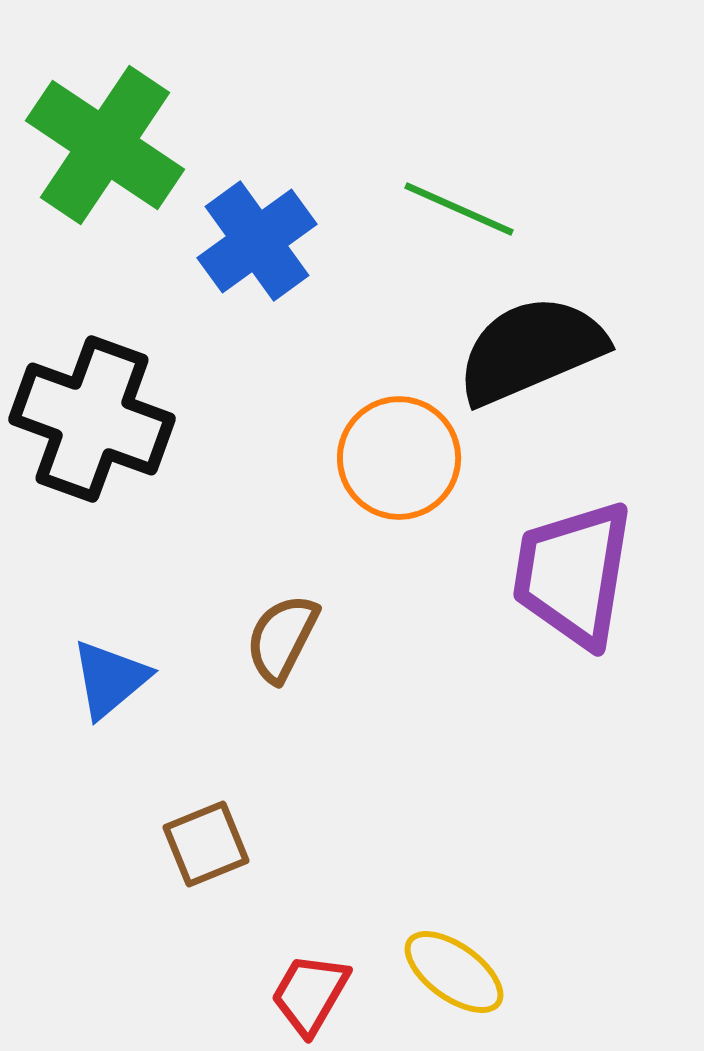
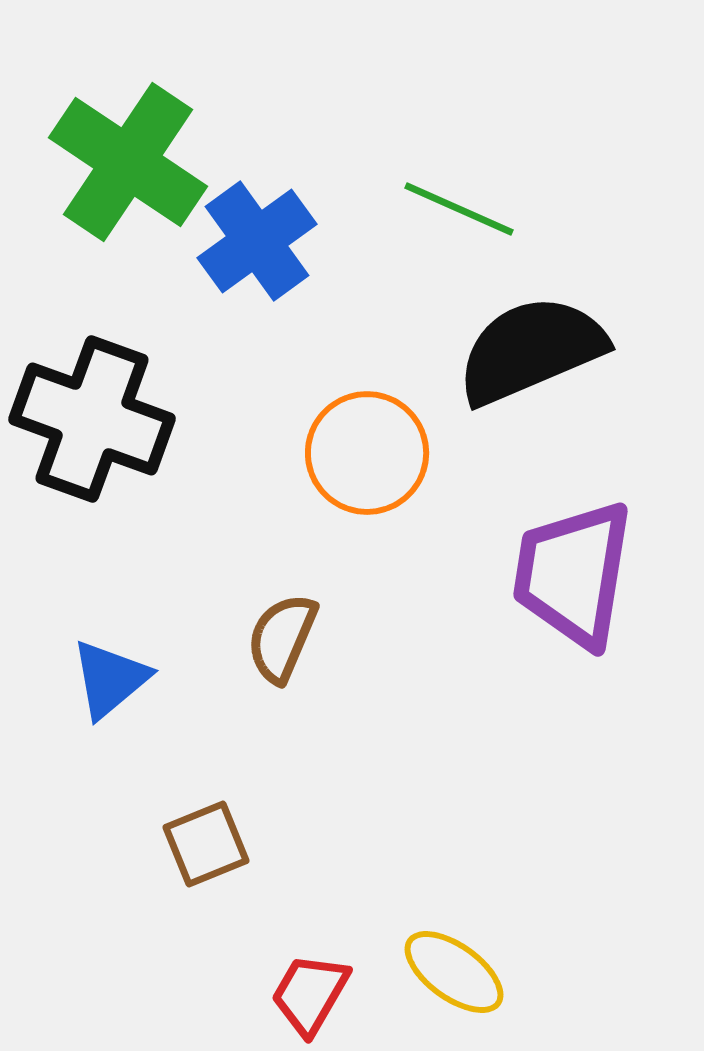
green cross: moved 23 px right, 17 px down
orange circle: moved 32 px left, 5 px up
brown semicircle: rotated 4 degrees counterclockwise
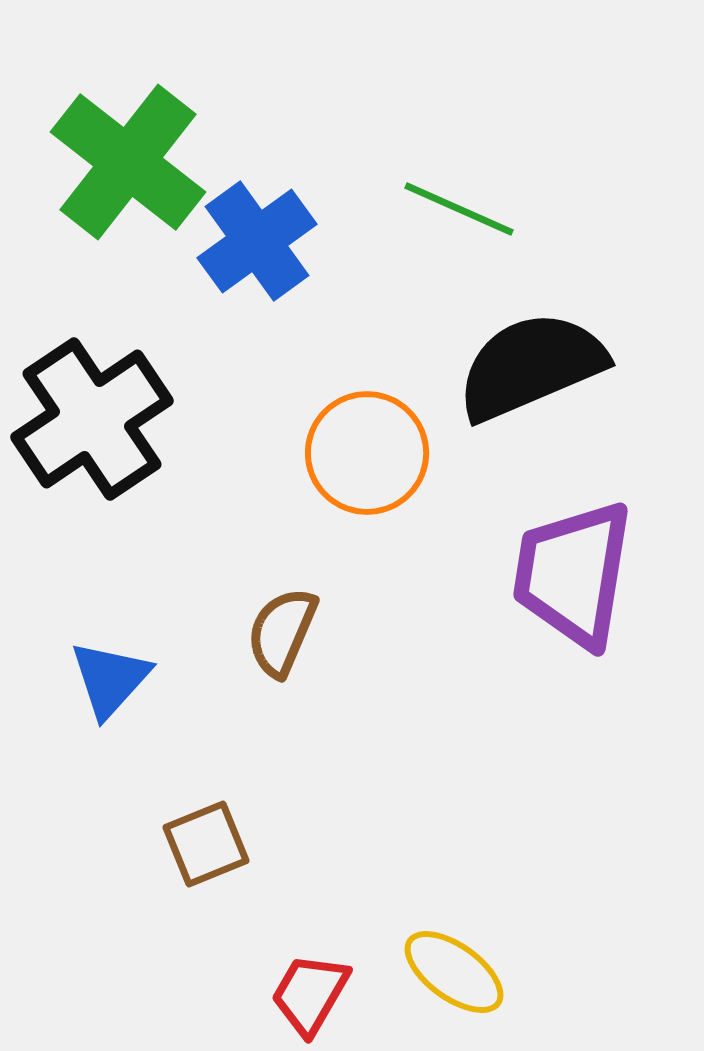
green cross: rotated 4 degrees clockwise
black semicircle: moved 16 px down
black cross: rotated 36 degrees clockwise
brown semicircle: moved 6 px up
blue triangle: rotated 8 degrees counterclockwise
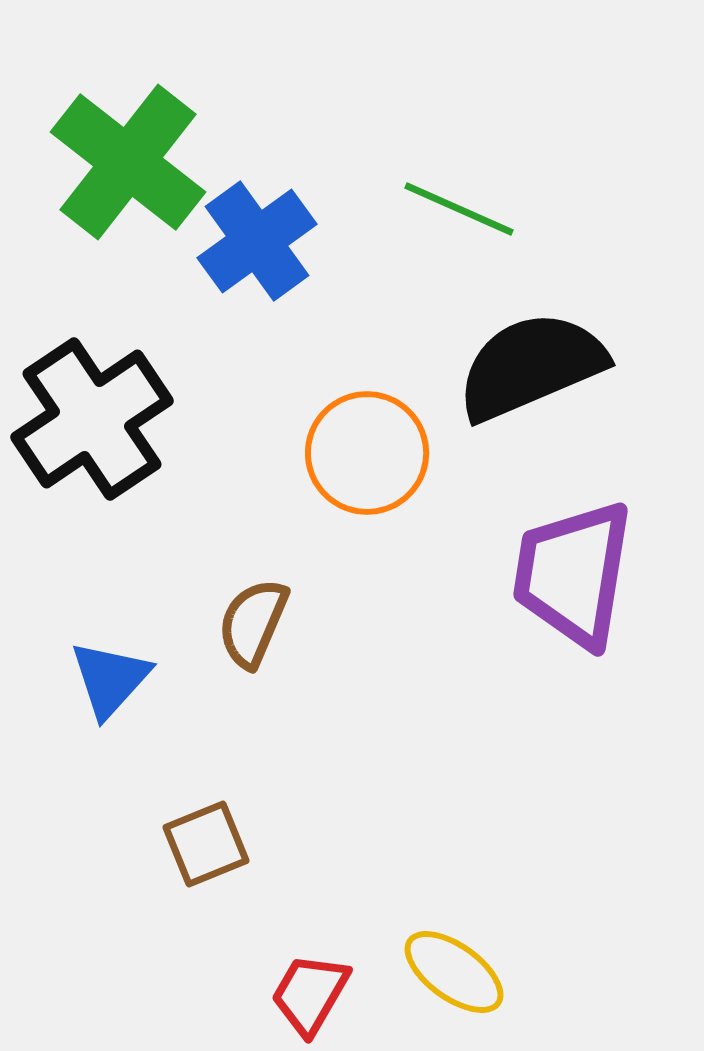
brown semicircle: moved 29 px left, 9 px up
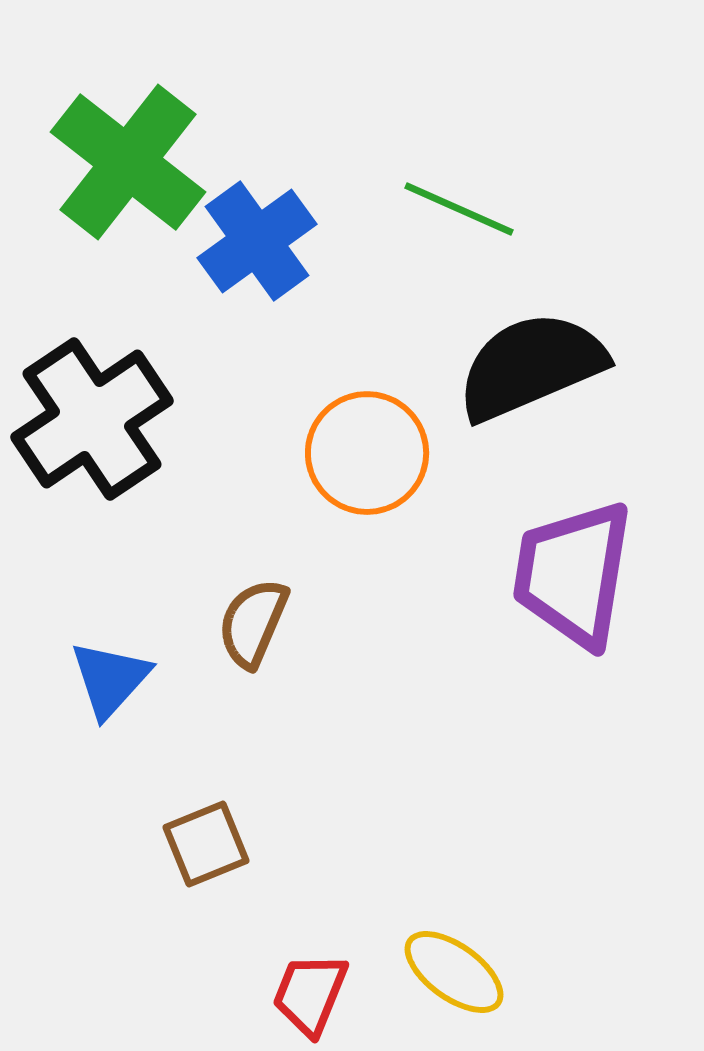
red trapezoid: rotated 8 degrees counterclockwise
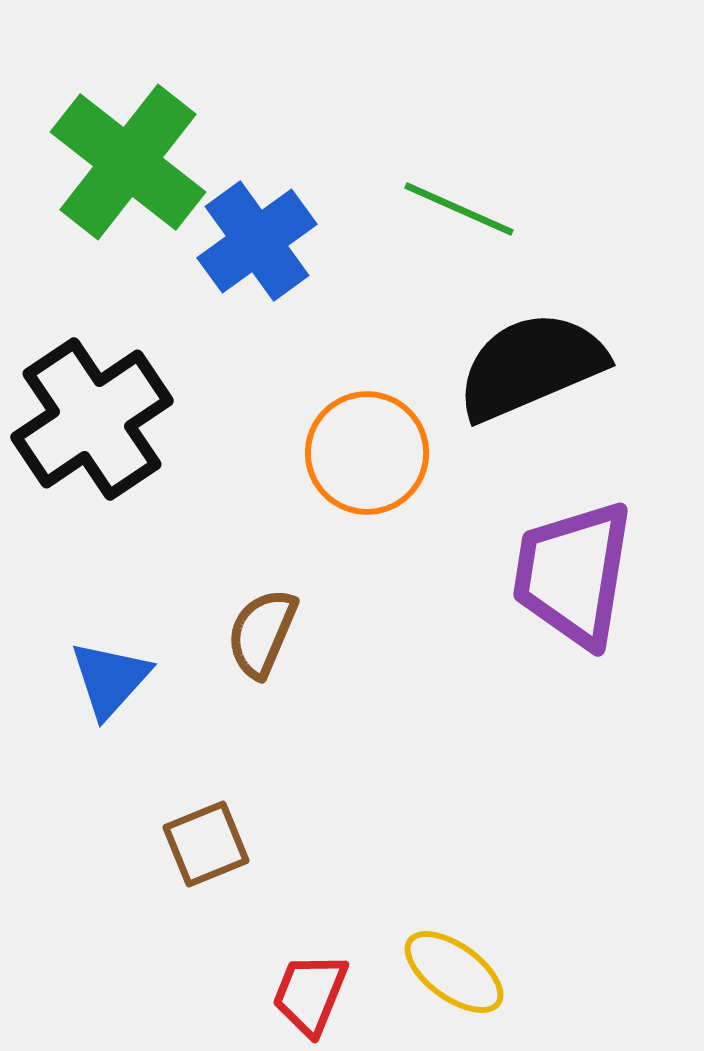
brown semicircle: moved 9 px right, 10 px down
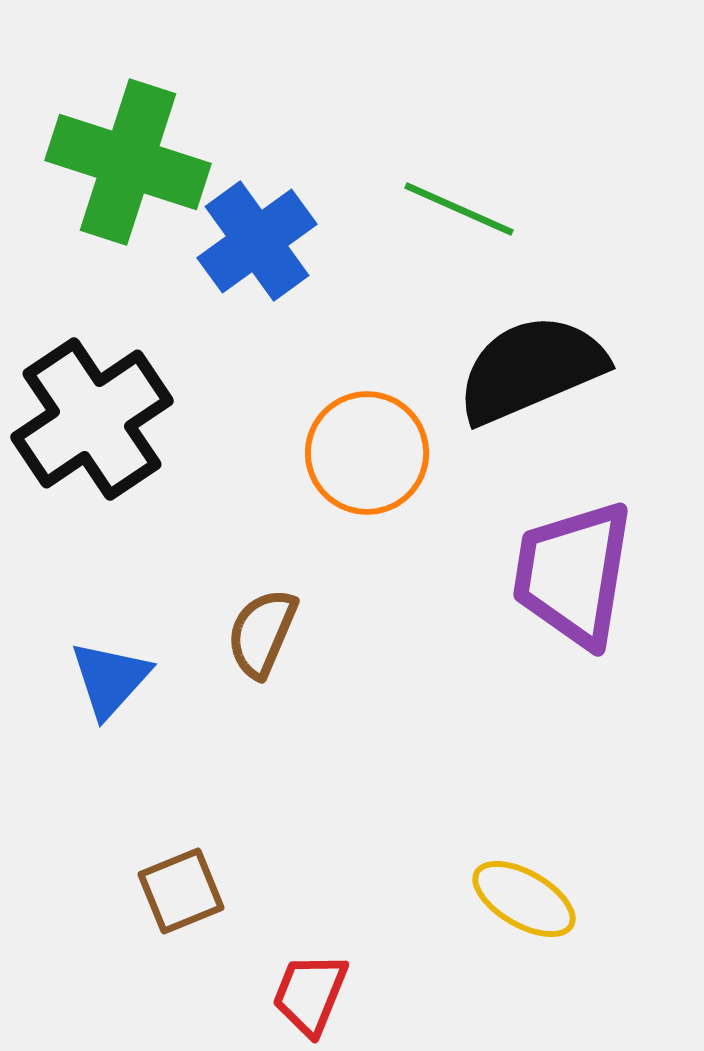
green cross: rotated 20 degrees counterclockwise
black semicircle: moved 3 px down
brown square: moved 25 px left, 47 px down
yellow ellipse: moved 70 px right, 73 px up; rotated 6 degrees counterclockwise
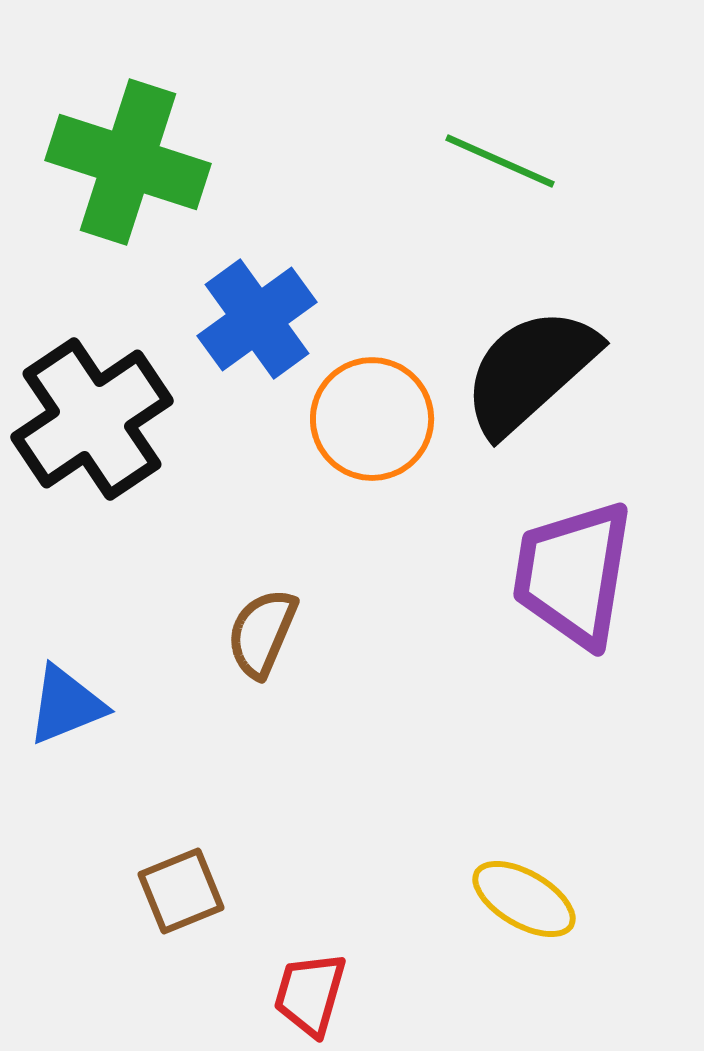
green line: moved 41 px right, 48 px up
blue cross: moved 78 px down
black semicircle: moved 1 px left, 2 px down; rotated 19 degrees counterclockwise
orange circle: moved 5 px right, 34 px up
blue triangle: moved 44 px left, 26 px down; rotated 26 degrees clockwise
red trapezoid: rotated 6 degrees counterclockwise
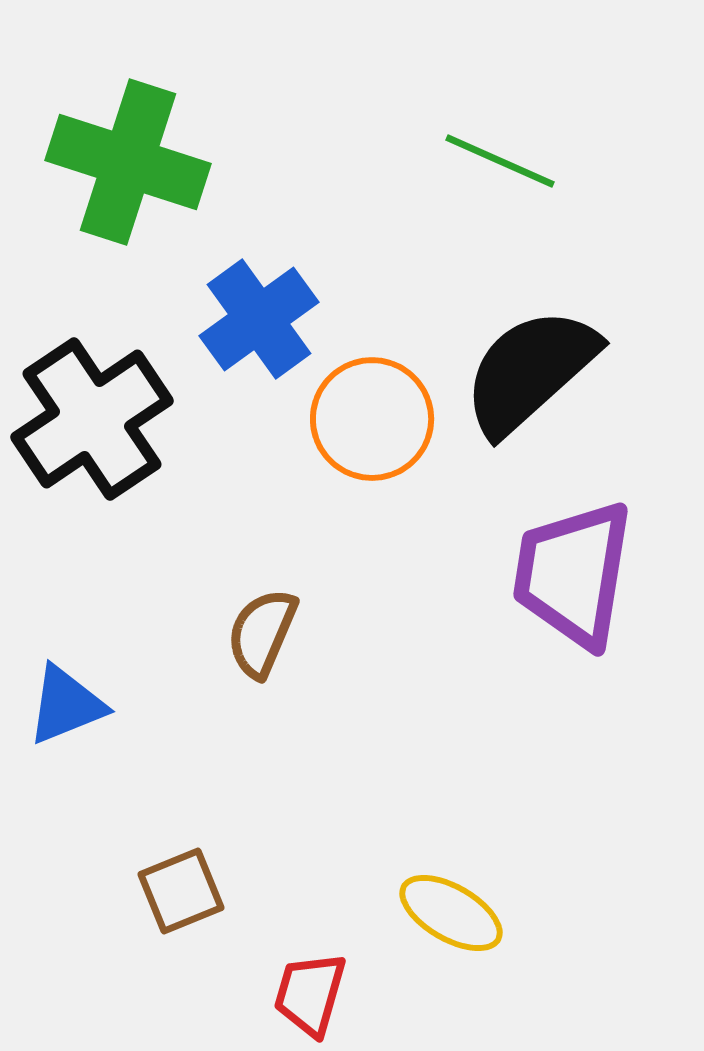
blue cross: moved 2 px right
yellow ellipse: moved 73 px left, 14 px down
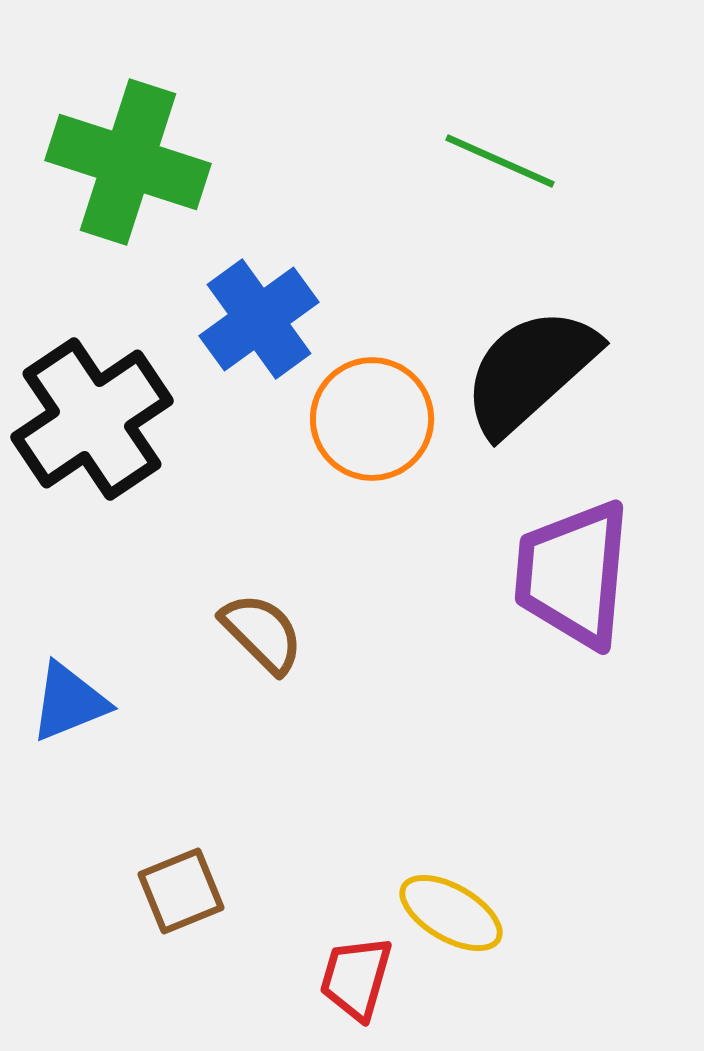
purple trapezoid: rotated 4 degrees counterclockwise
brown semicircle: rotated 112 degrees clockwise
blue triangle: moved 3 px right, 3 px up
red trapezoid: moved 46 px right, 16 px up
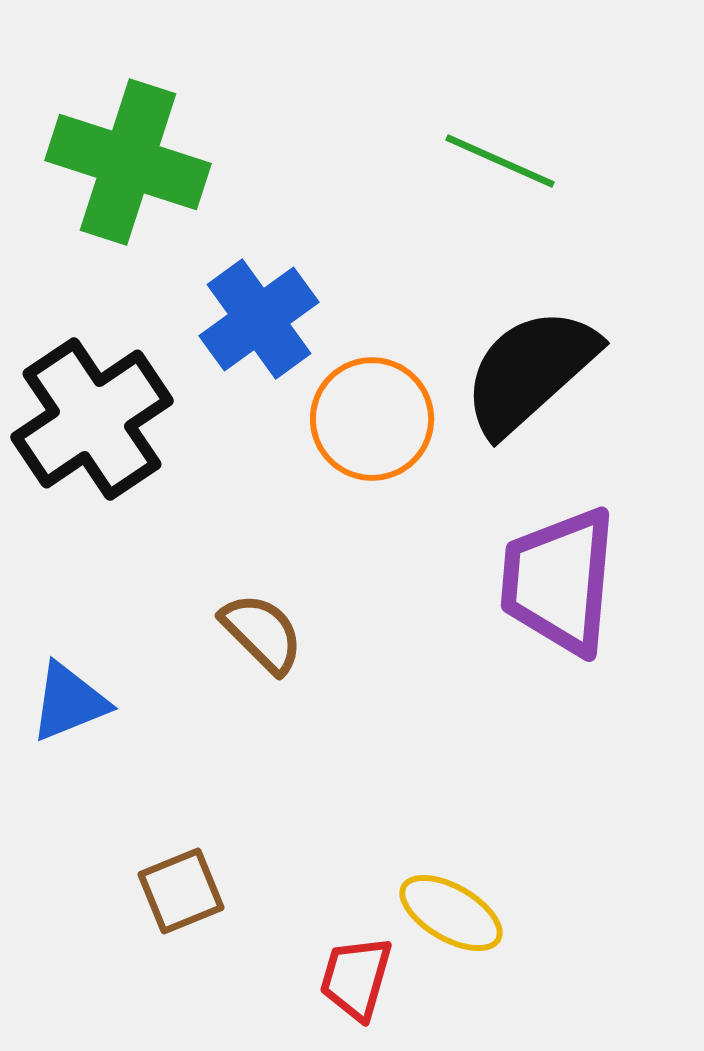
purple trapezoid: moved 14 px left, 7 px down
